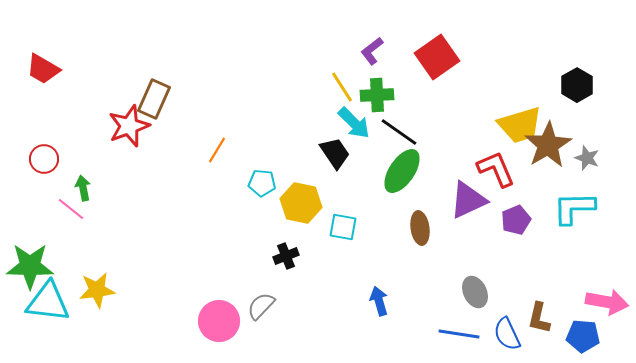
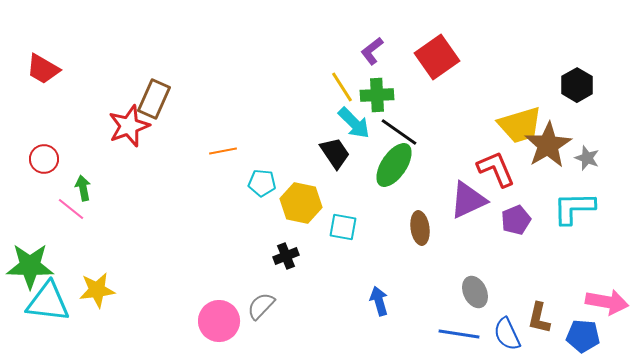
orange line: moved 6 px right, 1 px down; rotated 48 degrees clockwise
green ellipse: moved 8 px left, 6 px up
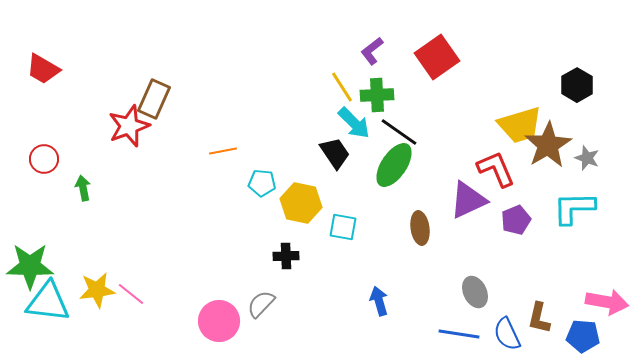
pink line: moved 60 px right, 85 px down
black cross: rotated 20 degrees clockwise
gray semicircle: moved 2 px up
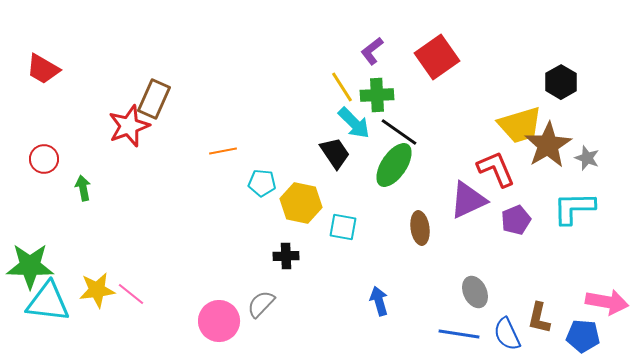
black hexagon: moved 16 px left, 3 px up
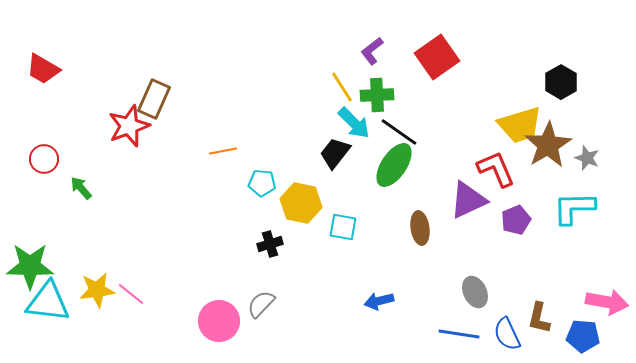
black trapezoid: rotated 108 degrees counterclockwise
green arrow: moved 2 px left; rotated 30 degrees counterclockwise
black cross: moved 16 px left, 12 px up; rotated 15 degrees counterclockwise
blue arrow: rotated 88 degrees counterclockwise
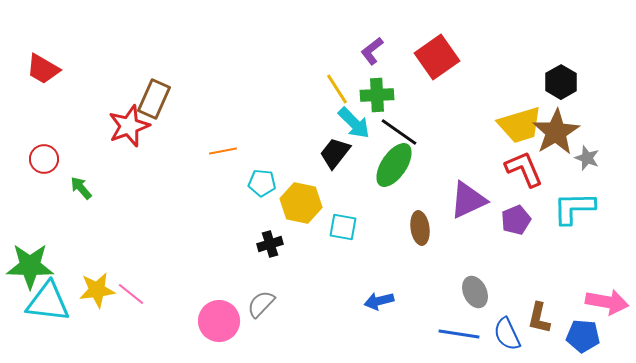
yellow line: moved 5 px left, 2 px down
brown star: moved 8 px right, 13 px up
red L-shape: moved 28 px right
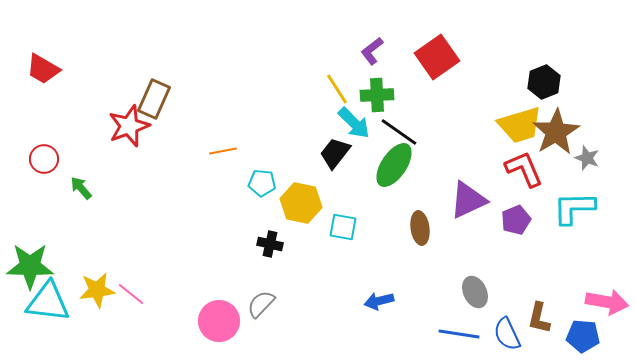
black hexagon: moved 17 px left; rotated 8 degrees clockwise
black cross: rotated 30 degrees clockwise
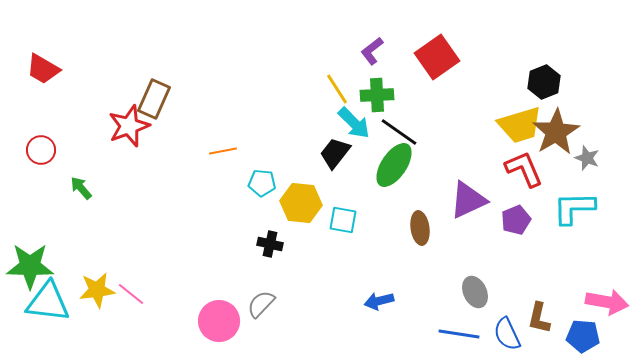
red circle: moved 3 px left, 9 px up
yellow hexagon: rotated 6 degrees counterclockwise
cyan square: moved 7 px up
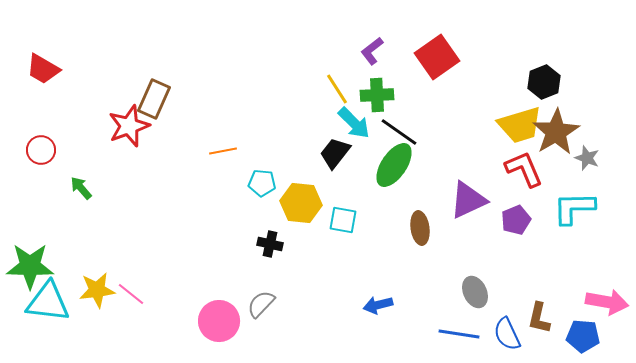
blue arrow: moved 1 px left, 4 px down
